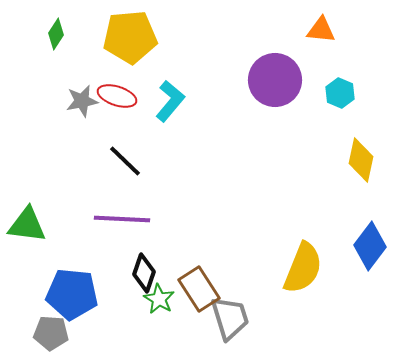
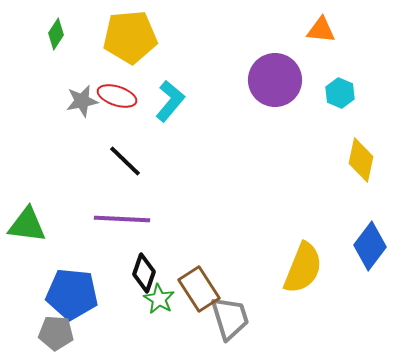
gray pentagon: moved 5 px right
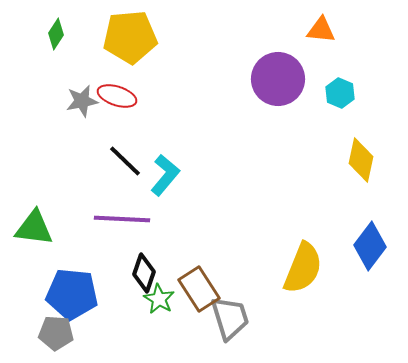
purple circle: moved 3 px right, 1 px up
cyan L-shape: moved 5 px left, 74 px down
green triangle: moved 7 px right, 3 px down
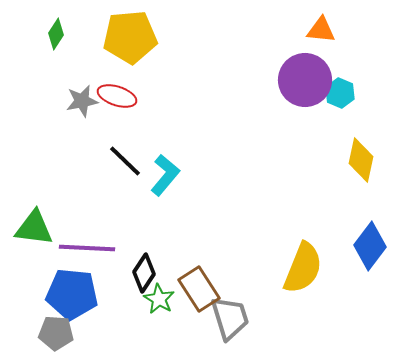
purple circle: moved 27 px right, 1 px down
purple line: moved 35 px left, 29 px down
black diamond: rotated 15 degrees clockwise
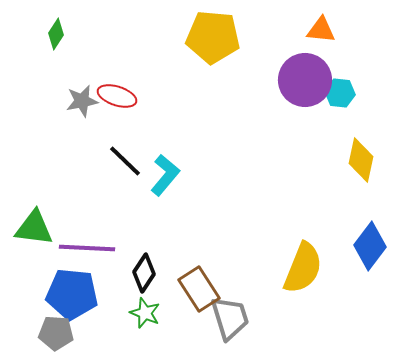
yellow pentagon: moved 83 px right; rotated 10 degrees clockwise
cyan hexagon: rotated 16 degrees counterclockwise
green star: moved 14 px left, 14 px down; rotated 8 degrees counterclockwise
